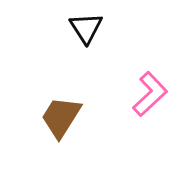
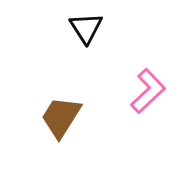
pink L-shape: moved 2 px left, 3 px up
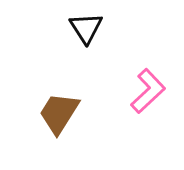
brown trapezoid: moved 2 px left, 4 px up
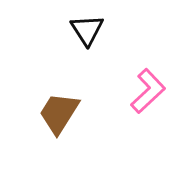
black triangle: moved 1 px right, 2 px down
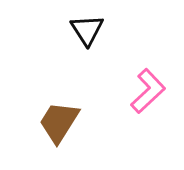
brown trapezoid: moved 9 px down
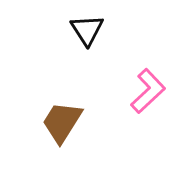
brown trapezoid: moved 3 px right
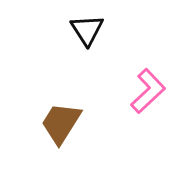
brown trapezoid: moved 1 px left, 1 px down
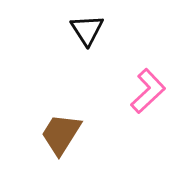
brown trapezoid: moved 11 px down
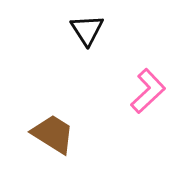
brown trapezoid: moved 8 px left; rotated 90 degrees clockwise
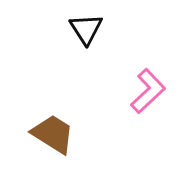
black triangle: moved 1 px left, 1 px up
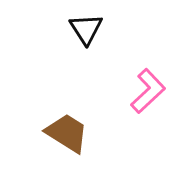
brown trapezoid: moved 14 px right, 1 px up
